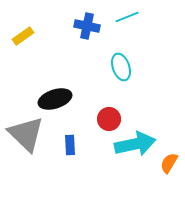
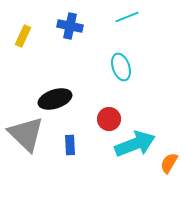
blue cross: moved 17 px left
yellow rectangle: rotated 30 degrees counterclockwise
cyan arrow: rotated 9 degrees counterclockwise
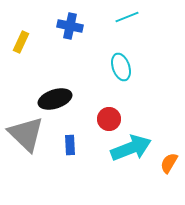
yellow rectangle: moved 2 px left, 6 px down
cyan arrow: moved 4 px left, 4 px down
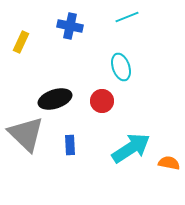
red circle: moved 7 px left, 18 px up
cyan arrow: rotated 12 degrees counterclockwise
orange semicircle: rotated 70 degrees clockwise
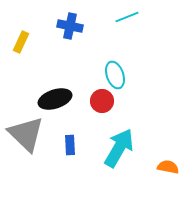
cyan ellipse: moved 6 px left, 8 px down
cyan arrow: moved 12 px left; rotated 27 degrees counterclockwise
orange semicircle: moved 1 px left, 4 px down
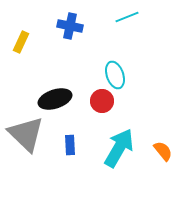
orange semicircle: moved 5 px left, 16 px up; rotated 40 degrees clockwise
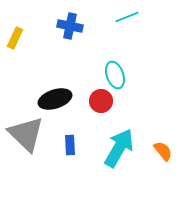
yellow rectangle: moved 6 px left, 4 px up
red circle: moved 1 px left
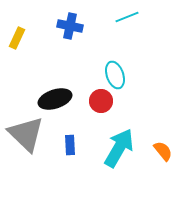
yellow rectangle: moved 2 px right
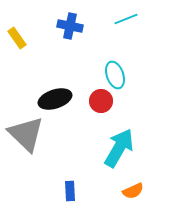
cyan line: moved 1 px left, 2 px down
yellow rectangle: rotated 60 degrees counterclockwise
blue rectangle: moved 46 px down
orange semicircle: moved 30 px left, 40 px down; rotated 105 degrees clockwise
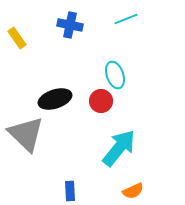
blue cross: moved 1 px up
cyan arrow: rotated 9 degrees clockwise
